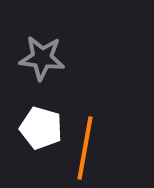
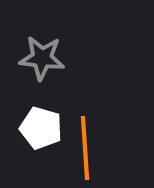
orange line: rotated 14 degrees counterclockwise
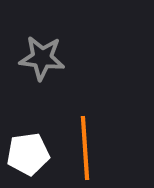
white pentagon: moved 13 px left, 26 px down; rotated 24 degrees counterclockwise
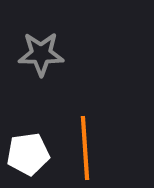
gray star: moved 1 px left, 4 px up; rotated 6 degrees counterclockwise
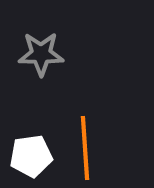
white pentagon: moved 3 px right, 2 px down
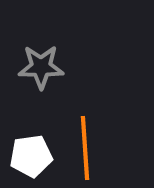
gray star: moved 13 px down
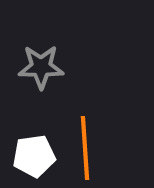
white pentagon: moved 3 px right
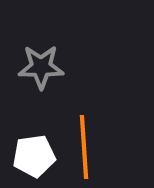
orange line: moved 1 px left, 1 px up
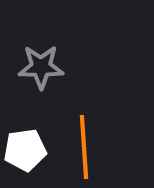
white pentagon: moved 9 px left, 6 px up
